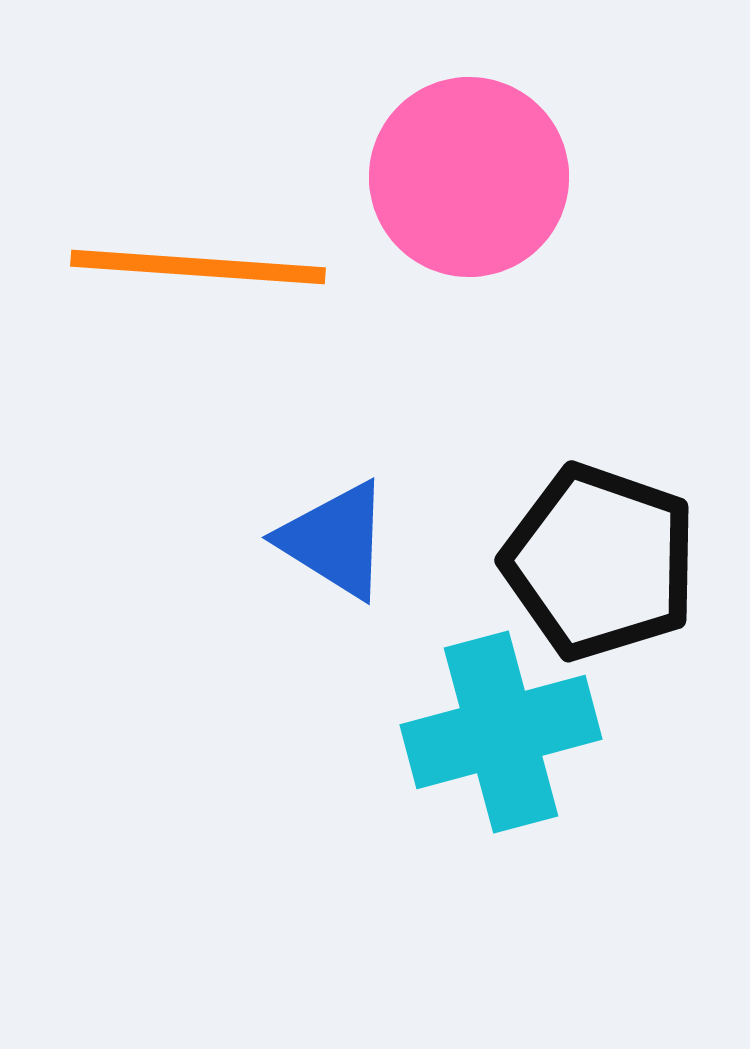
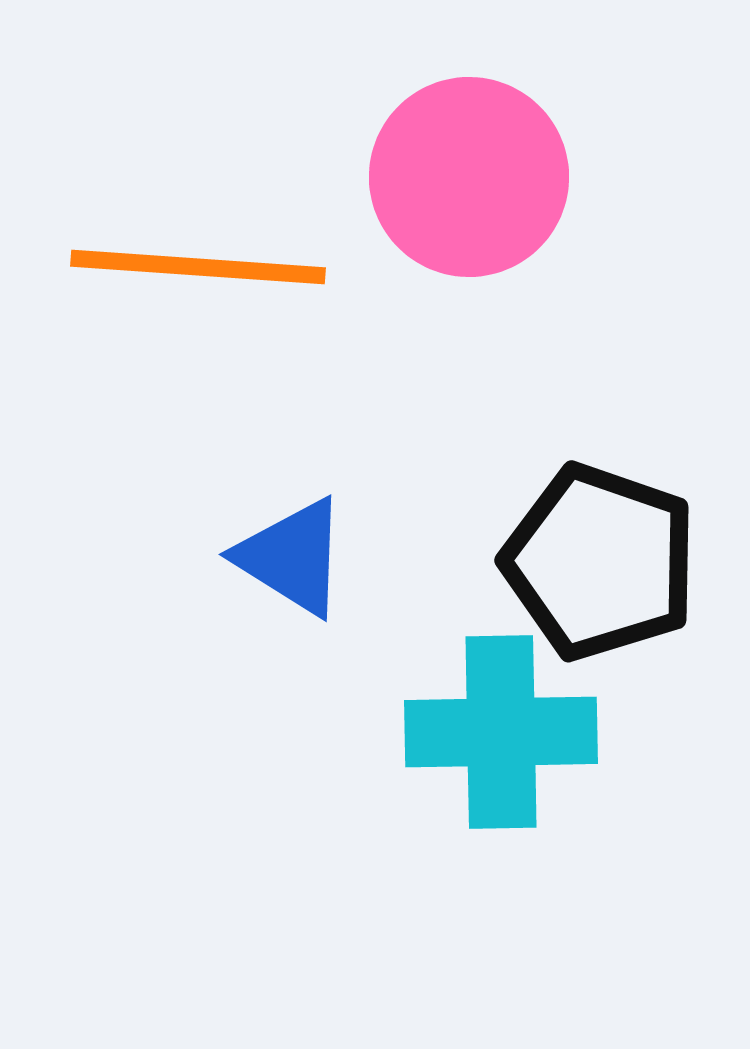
blue triangle: moved 43 px left, 17 px down
cyan cross: rotated 14 degrees clockwise
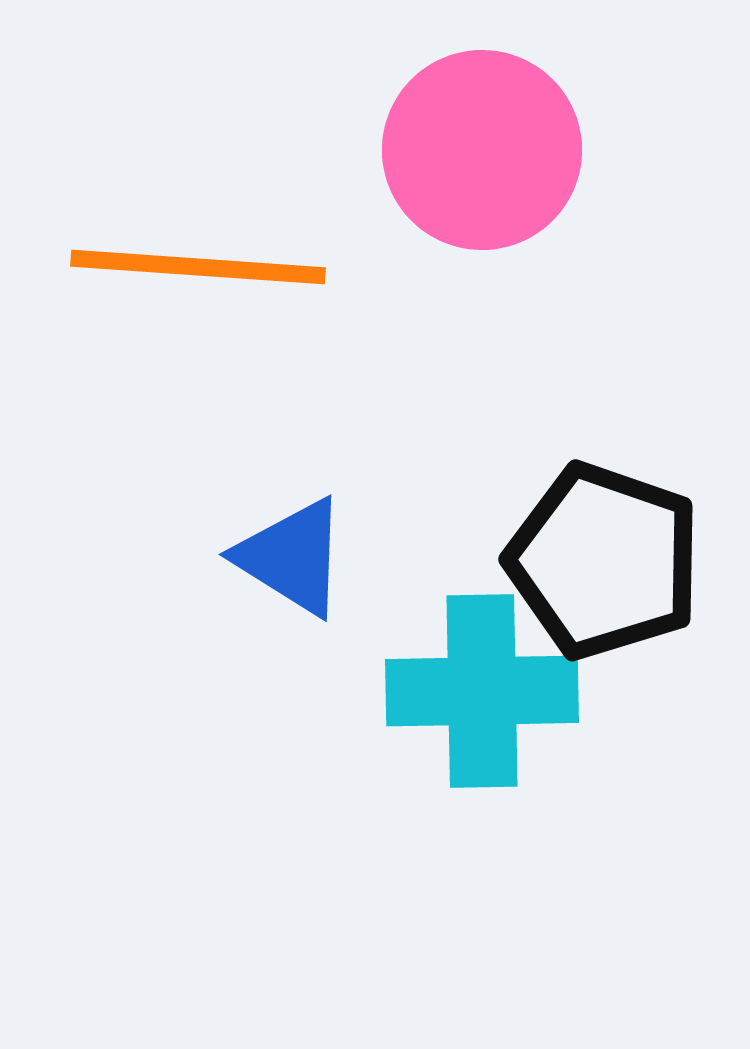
pink circle: moved 13 px right, 27 px up
black pentagon: moved 4 px right, 1 px up
cyan cross: moved 19 px left, 41 px up
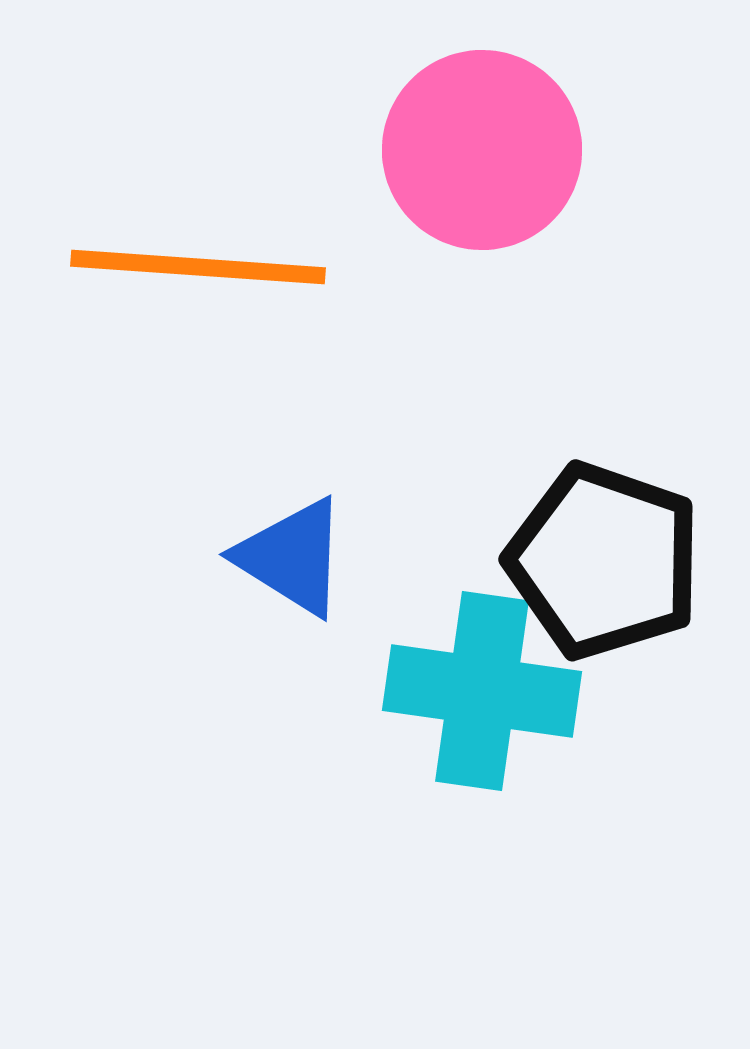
cyan cross: rotated 9 degrees clockwise
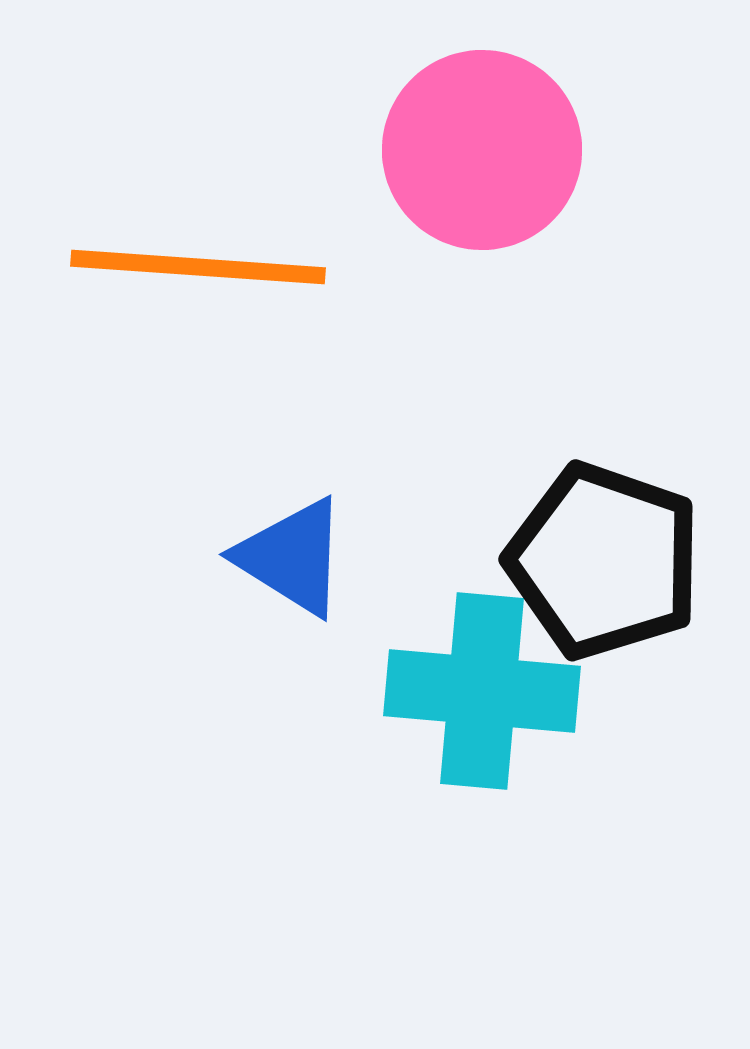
cyan cross: rotated 3 degrees counterclockwise
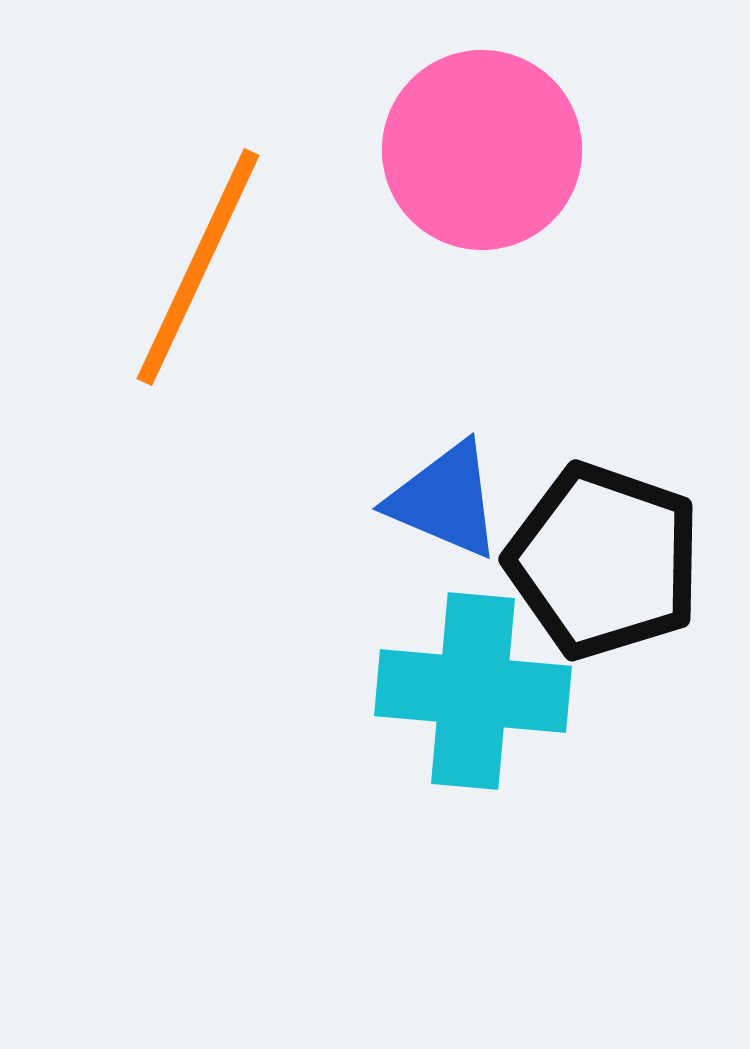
orange line: rotated 69 degrees counterclockwise
blue triangle: moved 153 px right, 57 px up; rotated 9 degrees counterclockwise
cyan cross: moved 9 px left
